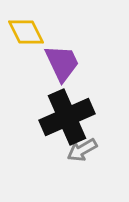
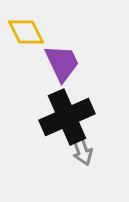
gray arrow: rotated 80 degrees counterclockwise
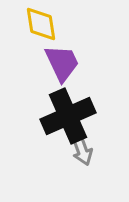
yellow diamond: moved 15 px right, 8 px up; rotated 18 degrees clockwise
black cross: moved 1 px right, 1 px up
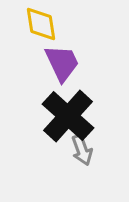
black cross: rotated 24 degrees counterclockwise
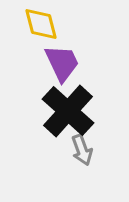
yellow diamond: rotated 6 degrees counterclockwise
black cross: moved 5 px up
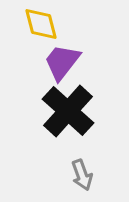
purple trapezoid: moved 1 px up; rotated 117 degrees counterclockwise
gray arrow: moved 25 px down
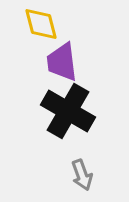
purple trapezoid: rotated 45 degrees counterclockwise
black cross: rotated 12 degrees counterclockwise
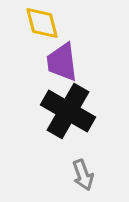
yellow diamond: moved 1 px right, 1 px up
gray arrow: moved 1 px right
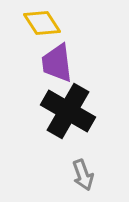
yellow diamond: rotated 18 degrees counterclockwise
purple trapezoid: moved 5 px left, 1 px down
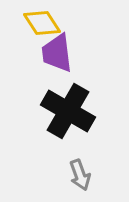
purple trapezoid: moved 10 px up
gray arrow: moved 3 px left
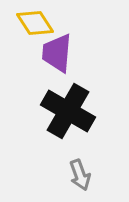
yellow diamond: moved 7 px left
purple trapezoid: rotated 12 degrees clockwise
